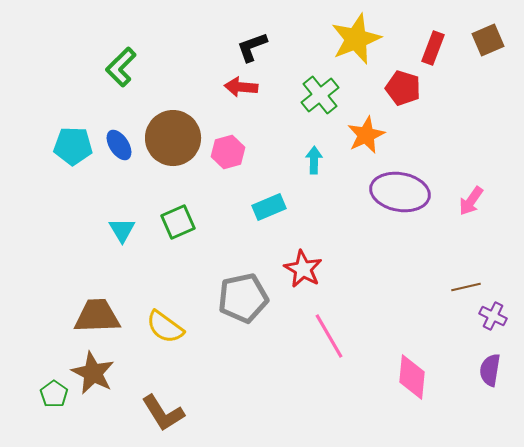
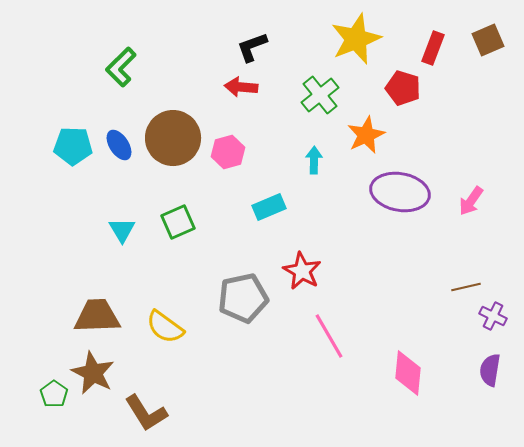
red star: moved 1 px left, 2 px down
pink diamond: moved 4 px left, 4 px up
brown L-shape: moved 17 px left
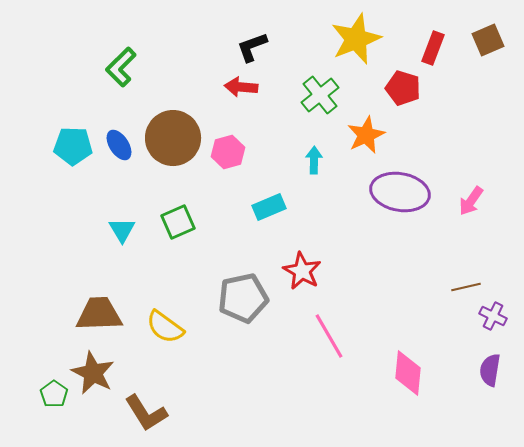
brown trapezoid: moved 2 px right, 2 px up
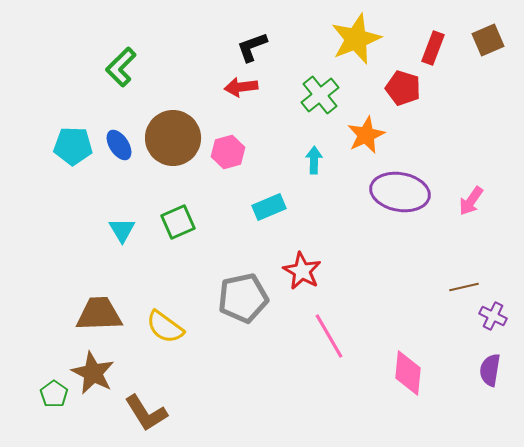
red arrow: rotated 12 degrees counterclockwise
brown line: moved 2 px left
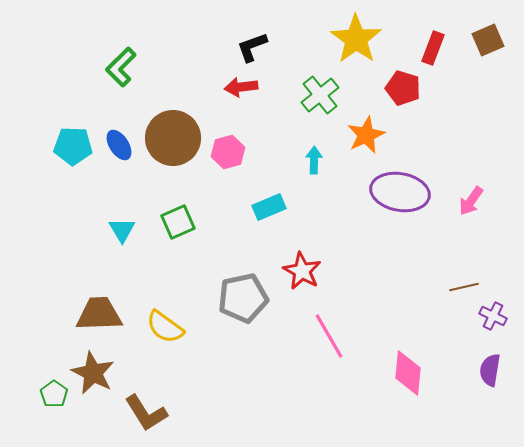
yellow star: rotated 15 degrees counterclockwise
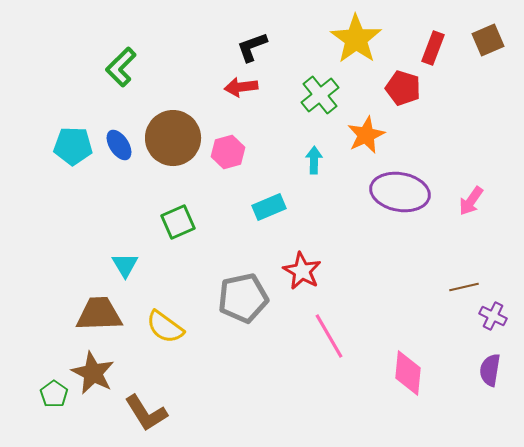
cyan triangle: moved 3 px right, 35 px down
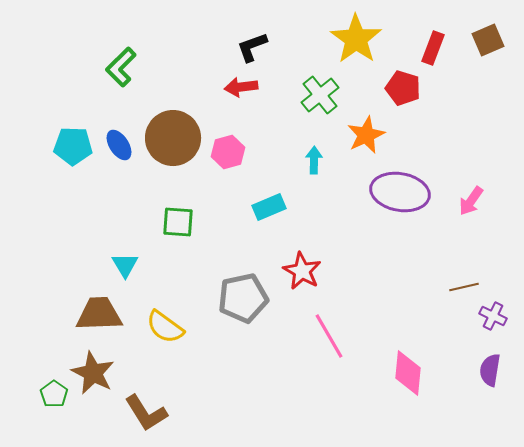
green square: rotated 28 degrees clockwise
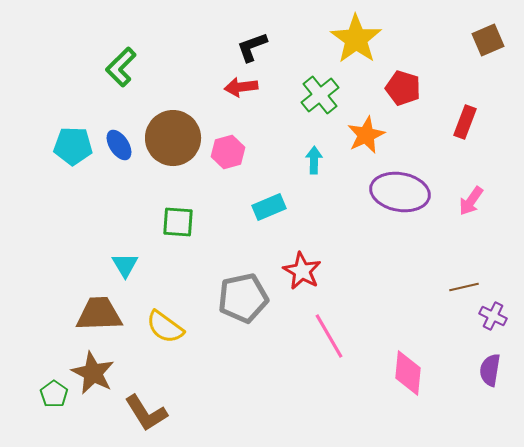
red rectangle: moved 32 px right, 74 px down
